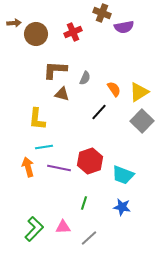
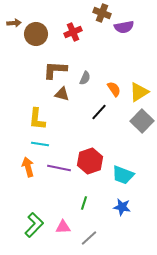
cyan line: moved 4 px left, 3 px up; rotated 18 degrees clockwise
green L-shape: moved 4 px up
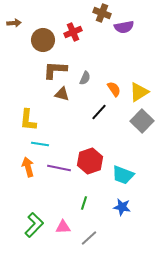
brown circle: moved 7 px right, 6 px down
yellow L-shape: moved 9 px left, 1 px down
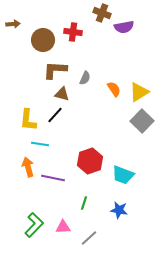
brown arrow: moved 1 px left, 1 px down
red cross: rotated 30 degrees clockwise
black line: moved 44 px left, 3 px down
purple line: moved 6 px left, 10 px down
blue star: moved 3 px left, 3 px down
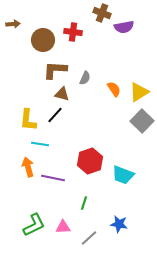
blue star: moved 14 px down
green L-shape: rotated 20 degrees clockwise
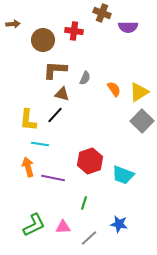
purple semicircle: moved 4 px right; rotated 12 degrees clockwise
red cross: moved 1 px right, 1 px up
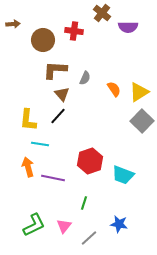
brown cross: rotated 18 degrees clockwise
brown triangle: rotated 35 degrees clockwise
black line: moved 3 px right, 1 px down
pink triangle: moved 1 px right, 1 px up; rotated 49 degrees counterclockwise
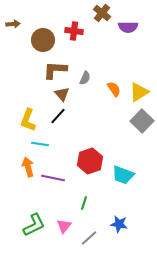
yellow L-shape: rotated 15 degrees clockwise
